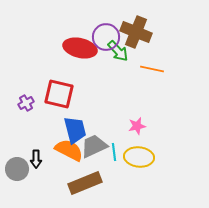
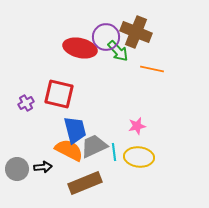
black arrow: moved 7 px right, 8 px down; rotated 96 degrees counterclockwise
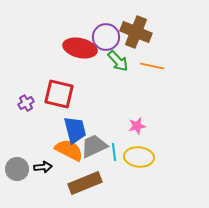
green arrow: moved 10 px down
orange line: moved 3 px up
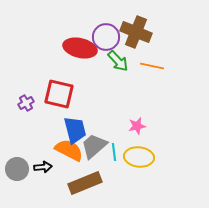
gray trapezoid: rotated 16 degrees counterclockwise
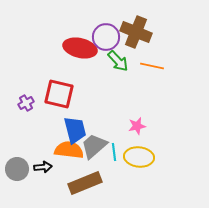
orange semicircle: rotated 20 degrees counterclockwise
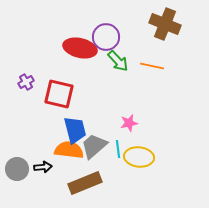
brown cross: moved 29 px right, 8 px up
purple cross: moved 21 px up
pink star: moved 8 px left, 3 px up
cyan line: moved 4 px right, 3 px up
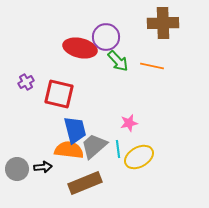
brown cross: moved 2 px left, 1 px up; rotated 24 degrees counterclockwise
yellow ellipse: rotated 36 degrees counterclockwise
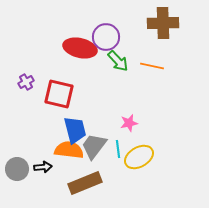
gray trapezoid: rotated 12 degrees counterclockwise
